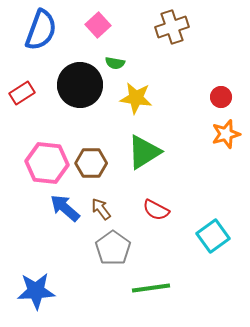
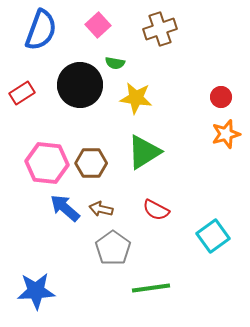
brown cross: moved 12 px left, 2 px down
brown arrow: rotated 40 degrees counterclockwise
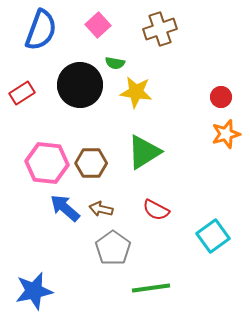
yellow star: moved 6 px up
blue star: moved 2 px left; rotated 9 degrees counterclockwise
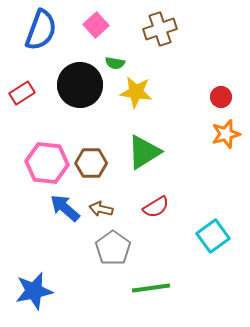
pink square: moved 2 px left
red semicircle: moved 3 px up; rotated 60 degrees counterclockwise
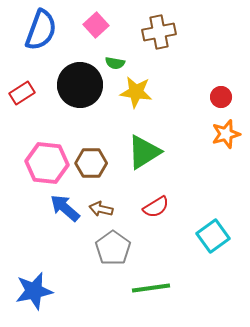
brown cross: moved 1 px left, 3 px down; rotated 8 degrees clockwise
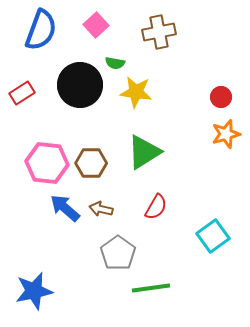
red semicircle: rotated 28 degrees counterclockwise
gray pentagon: moved 5 px right, 5 px down
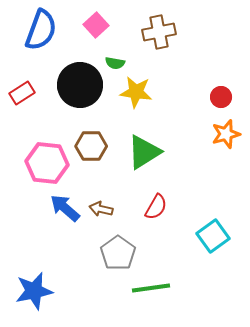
brown hexagon: moved 17 px up
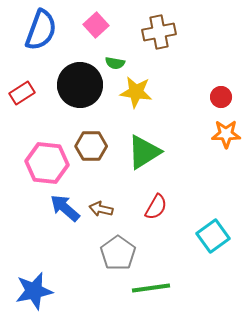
orange star: rotated 16 degrees clockwise
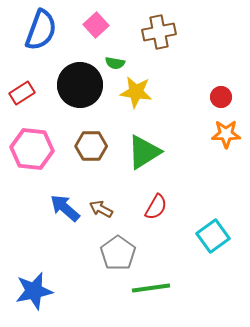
pink hexagon: moved 15 px left, 14 px up
brown arrow: rotated 15 degrees clockwise
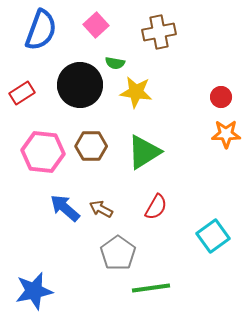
pink hexagon: moved 11 px right, 3 px down
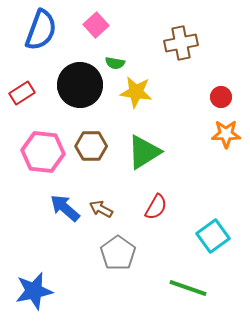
brown cross: moved 22 px right, 11 px down
green line: moved 37 px right; rotated 27 degrees clockwise
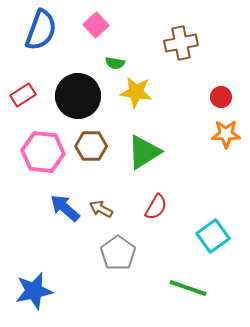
black circle: moved 2 px left, 11 px down
red rectangle: moved 1 px right, 2 px down
